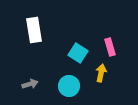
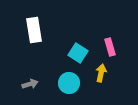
cyan circle: moved 3 px up
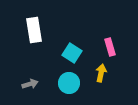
cyan square: moved 6 px left
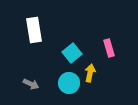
pink rectangle: moved 1 px left, 1 px down
cyan square: rotated 18 degrees clockwise
yellow arrow: moved 11 px left
gray arrow: moved 1 px right; rotated 42 degrees clockwise
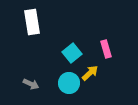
white rectangle: moved 2 px left, 8 px up
pink rectangle: moved 3 px left, 1 px down
yellow arrow: rotated 36 degrees clockwise
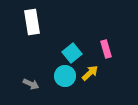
cyan circle: moved 4 px left, 7 px up
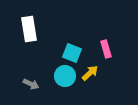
white rectangle: moved 3 px left, 7 px down
cyan square: rotated 30 degrees counterclockwise
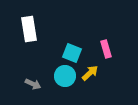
gray arrow: moved 2 px right
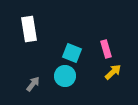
yellow arrow: moved 23 px right, 1 px up
gray arrow: rotated 77 degrees counterclockwise
